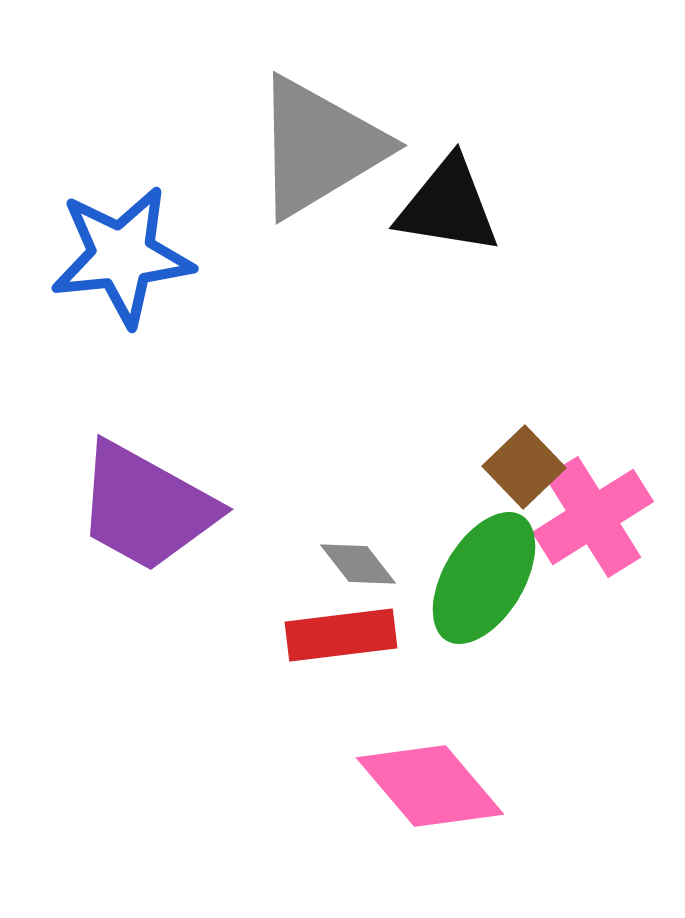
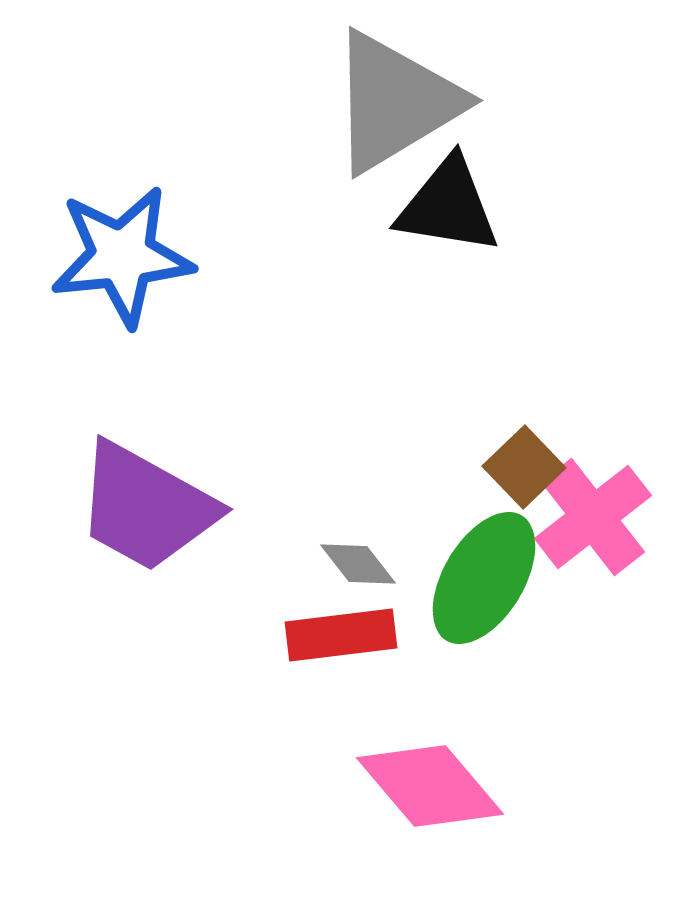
gray triangle: moved 76 px right, 45 px up
pink cross: rotated 6 degrees counterclockwise
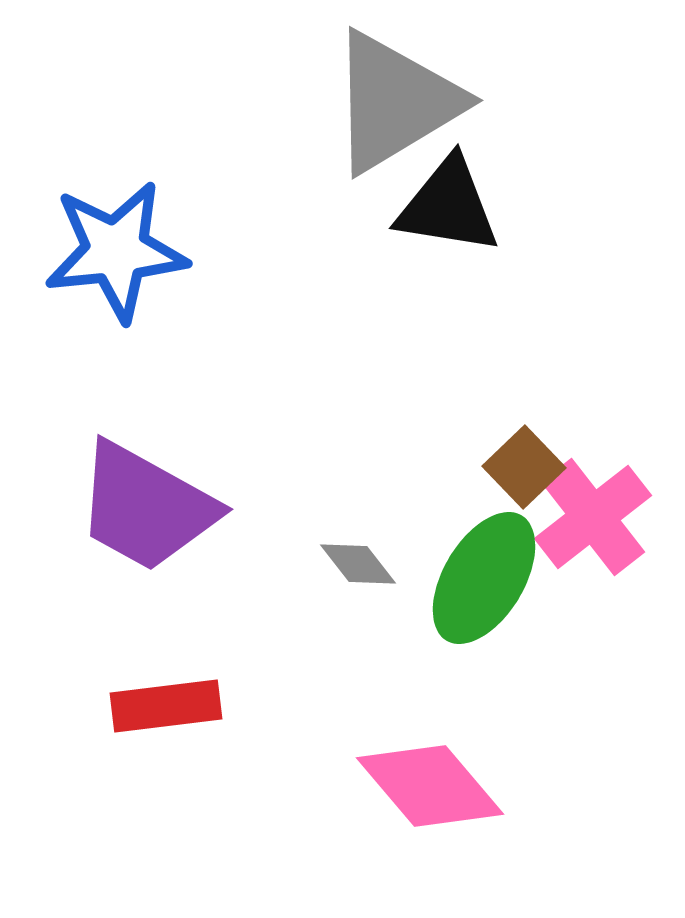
blue star: moved 6 px left, 5 px up
red rectangle: moved 175 px left, 71 px down
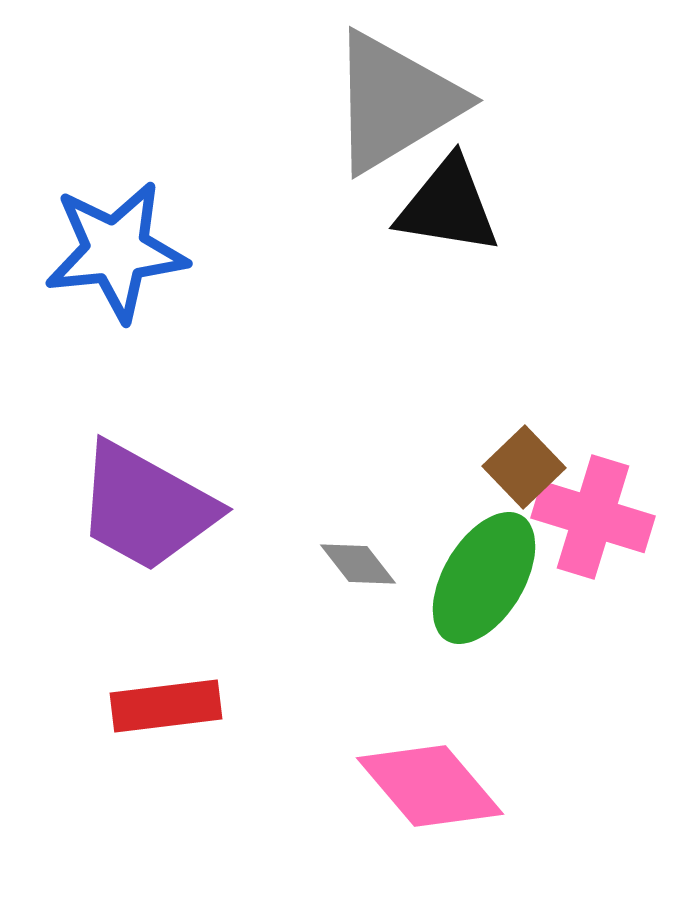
pink cross: rotated 35 degrees counterclockwise
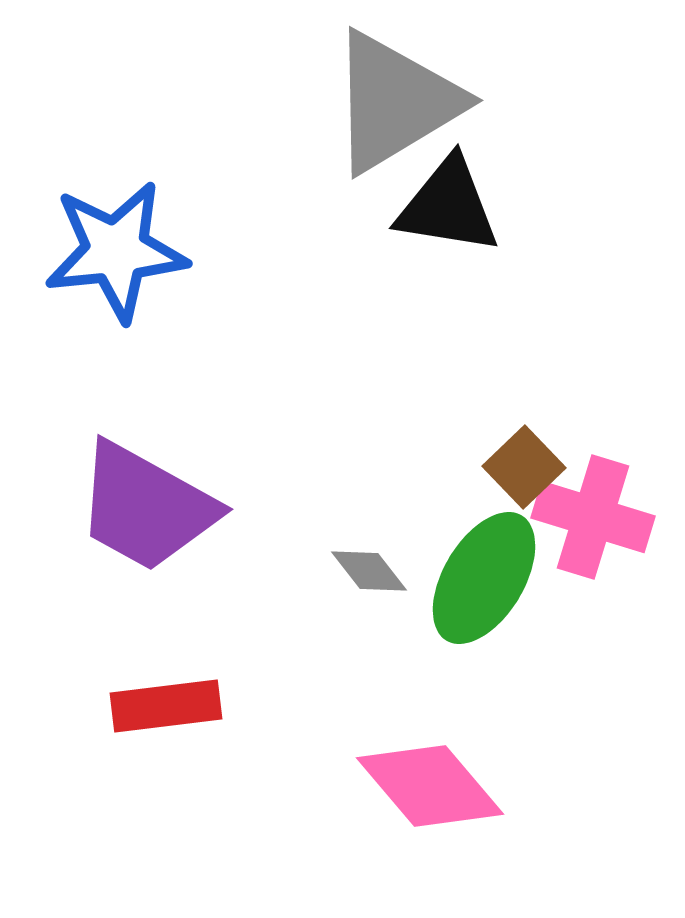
gray diamond: moved 11 px right, 7 px down
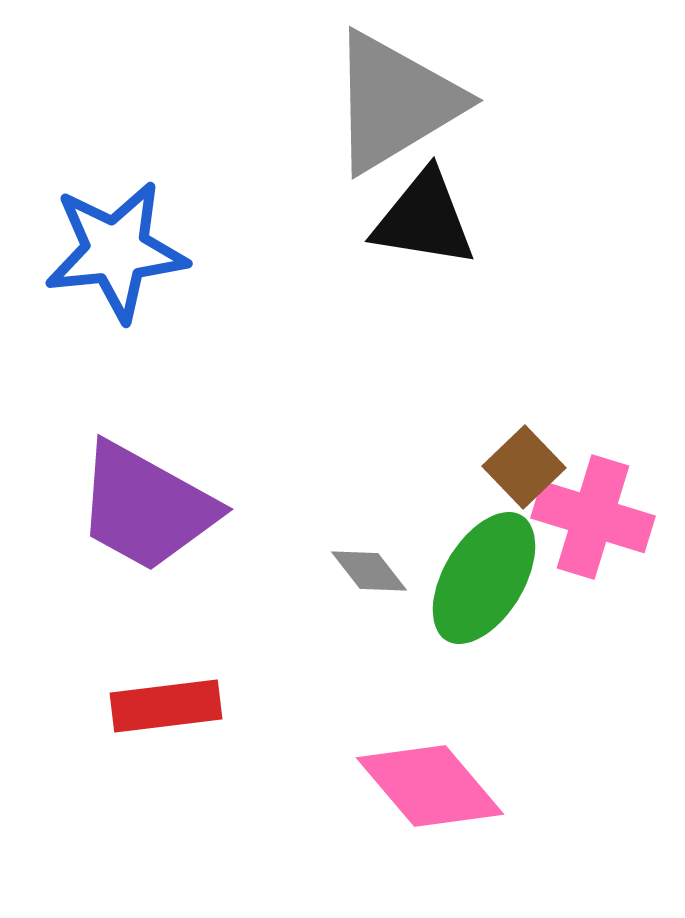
black triangle: moved 24 px left, 13 px down
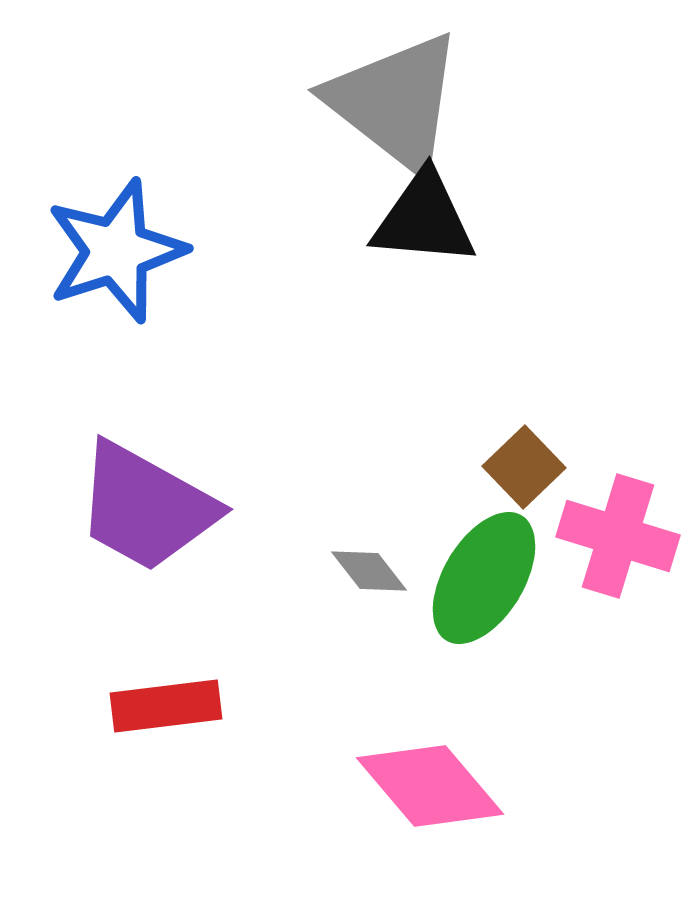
gray triangle: rotated 51 degrees counterclockwise
black triangle: rotated 4 degrees counterclockwise
blue star: rotated 12 degrees counterclockwise
pink cross: moved 25 px right, 19 px down
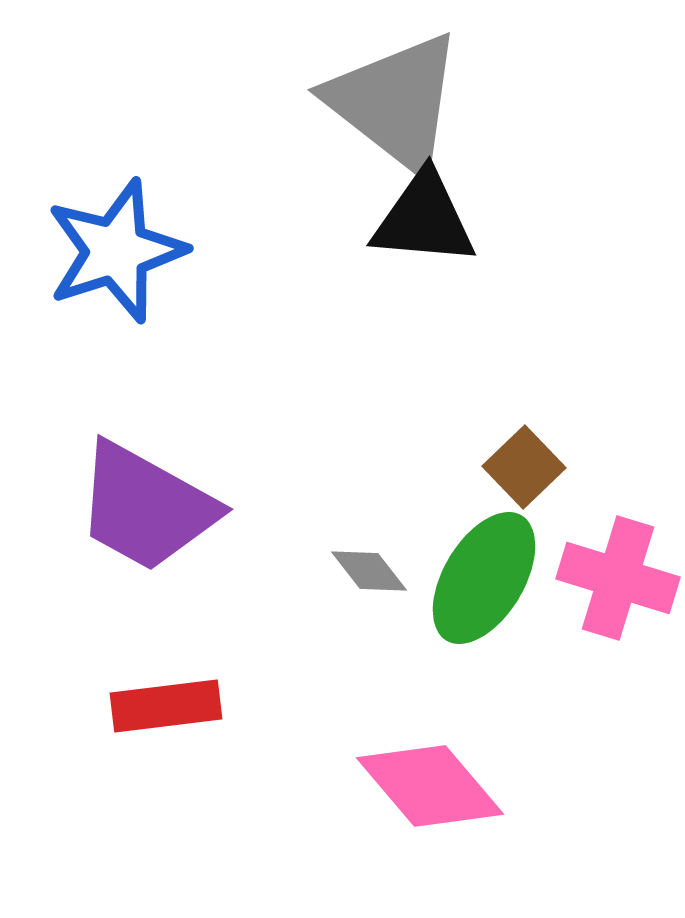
pink cross: moved 42 px down
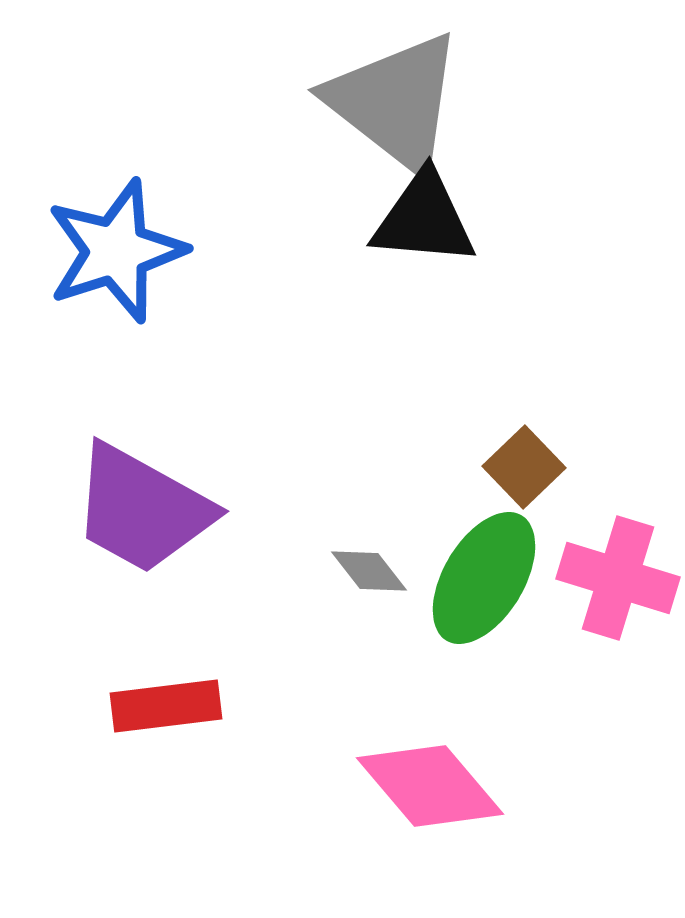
purple trapezoid: moved 4 px left, 2 px down
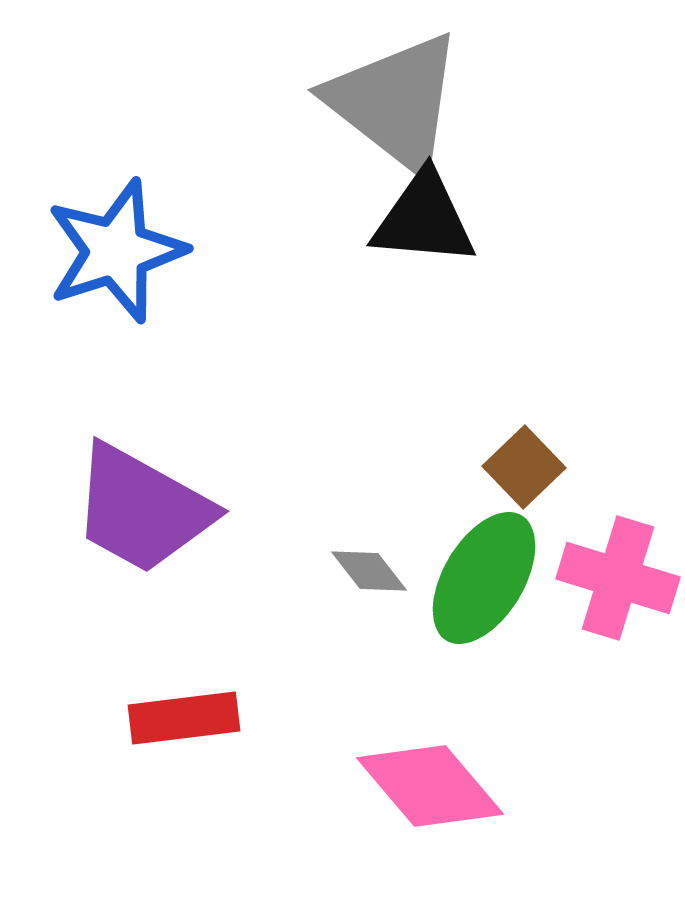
red rectangle: moved 18 px right, 12 px down
